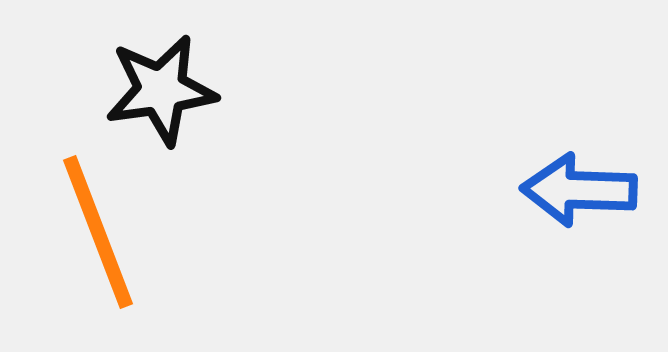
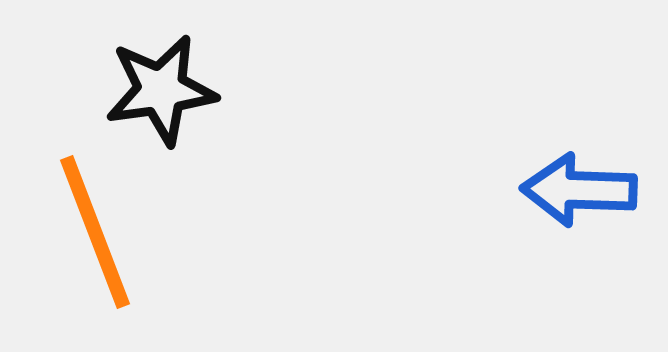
orange line: moved 3 px left
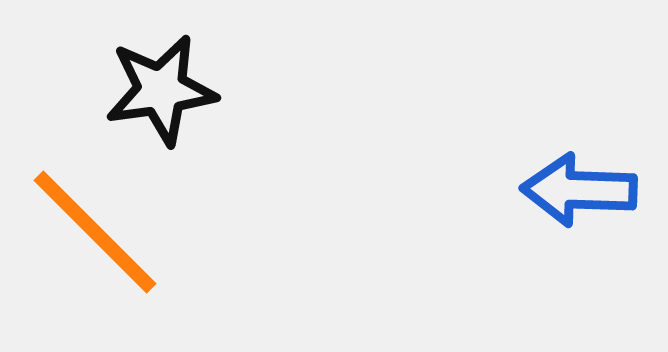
orange line: rotated 24 degrees counterclockwise
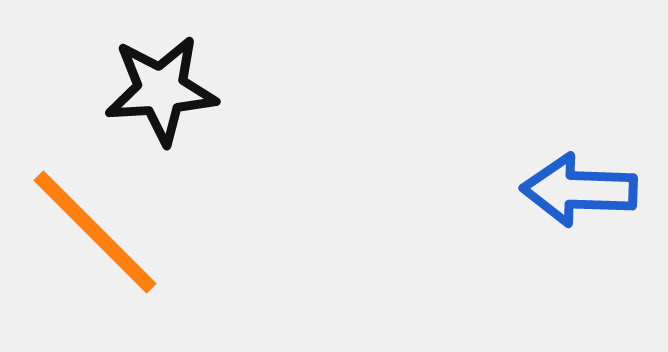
black star: rotated 4 degrees clockwise
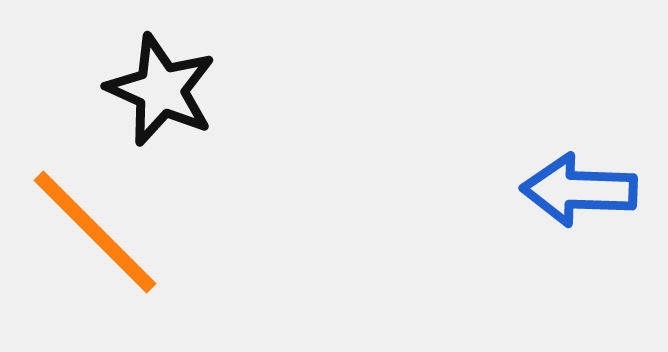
black star: rotated 28 degrees clockwise
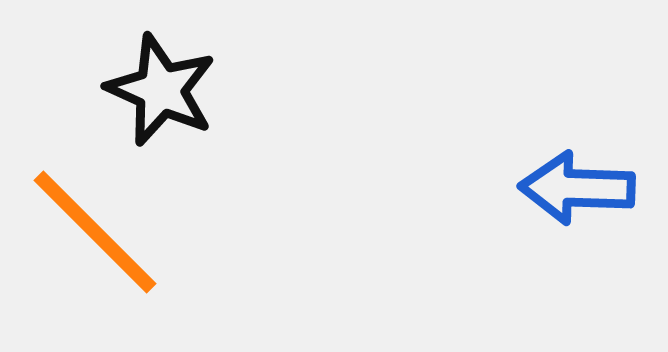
blue arrow: moved 2 px left, 2 px up
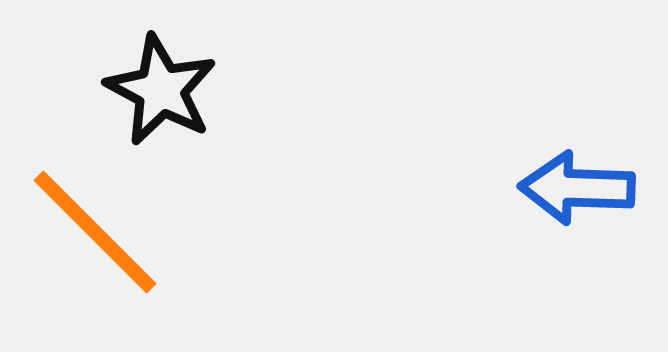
black star: rotated 4 degrees clockwise
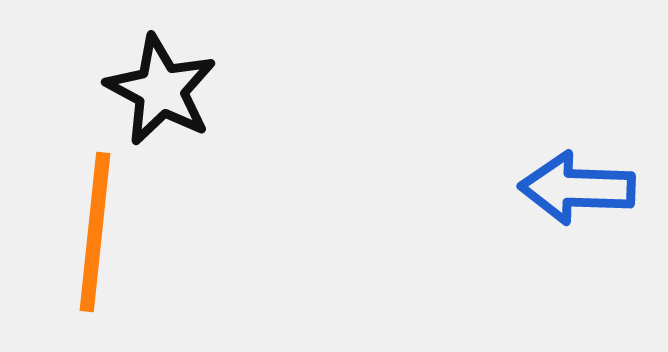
orange line: rotated 51 degrees clockwise
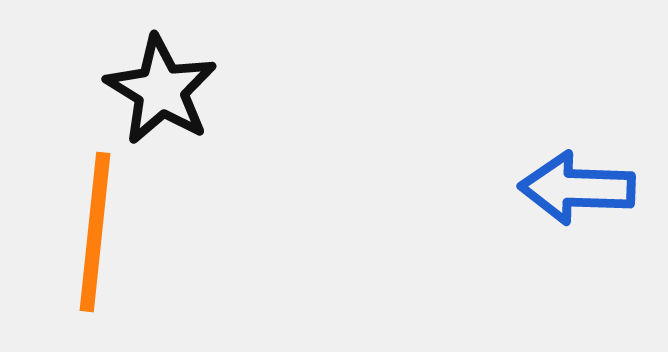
black star: rotated 3 degrees clockwise
